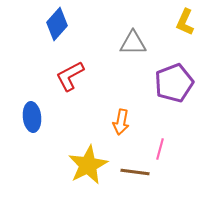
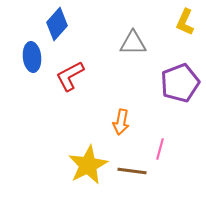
purple pentagon: moved 6 px right
blue ellipse: moved 60 px up
brown line: moved 3 px left, 1 px up
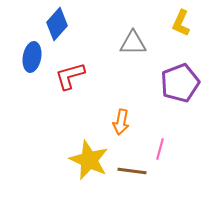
yellow L-shape: moved 4 px left, 1 px down
blue ellipse: rotated 16 degrees clockwise
red L-shape: rotated 12 degrees clockwise
yellow star: moved 1 px right, 5 px up; rotated 21 degrees counterclockwise
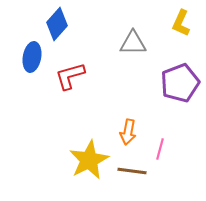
orange arrow: moved 7 px right, 10 px down
yellow star: rotated 21 degrees clockwise
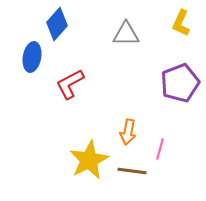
gray triangle: moved 7 px left, 9 px up
red L-shape: moved 8 px down; rotated 12 degrees counterclockwise
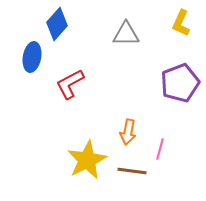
yellow star: moved 2 px left
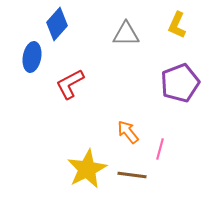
yellow L-shape: moved 4 px left, 2 px down
orange arrow: rotated 130 degrees clockwise
yellow star: moved 9 px down
brown line: moved 4 px down
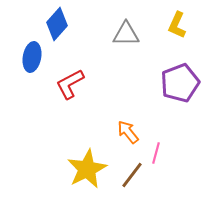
pink line: moved 4 px left, 4 px down
brown line: rotated 60 degrees counterclockwise
